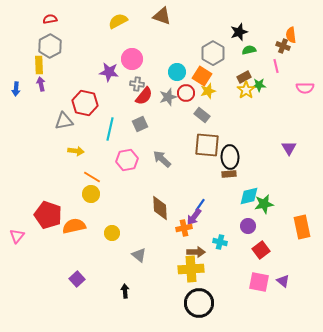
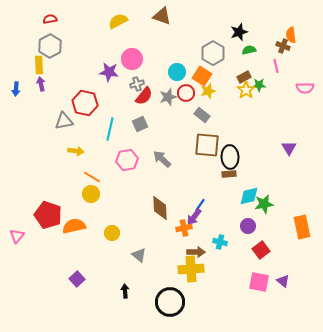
gray cross at (137, 84): rotated 24 degrees counterclockwise
black circle at (199, 303): moved 29 px left, 1 px up
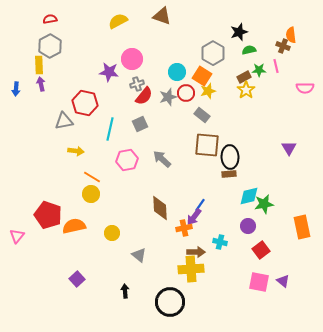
green star at (259, 85): moved 15 px up
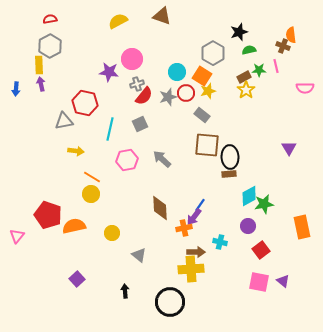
cyan diamond at (249, 196): rotated 15 degrees counterclockwise
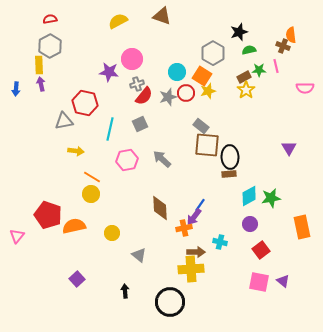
gray rectangle at (202, 115): moved 1 px left, 11 px down
green star at (264, 204): moved 7 px right, 6 px up
purple circle at (248, 226): moved 2 px right, 2 px up
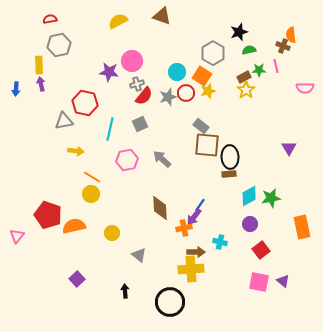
gray hexagon at (50, 46): moved 9 px right, 1 px up; rotated 15 degrees clockwise
pink circle at (132, 59): moved 2 px down
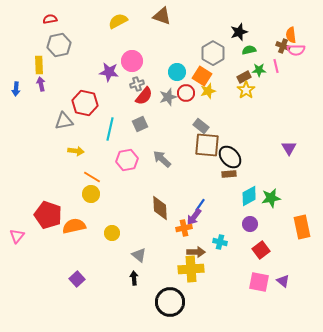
pink semicircle at (305, 88): moved 9 px left, 38 px up
black ellipse at (230, 157): rotated 40 degrees counterclockwise
black arrow at (125, 291): moved 9 px right, 13 px up
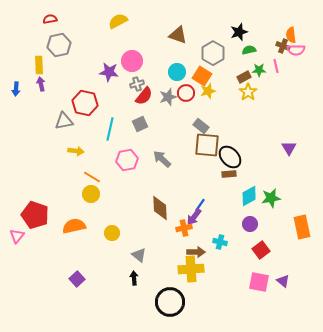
brown triangle at (162, 16): moved 16 px right, 19 px down
yellow star at (246, 90): moved 2 px right, 2 px down
red pentagon at (48, 215): moved 13 px left
